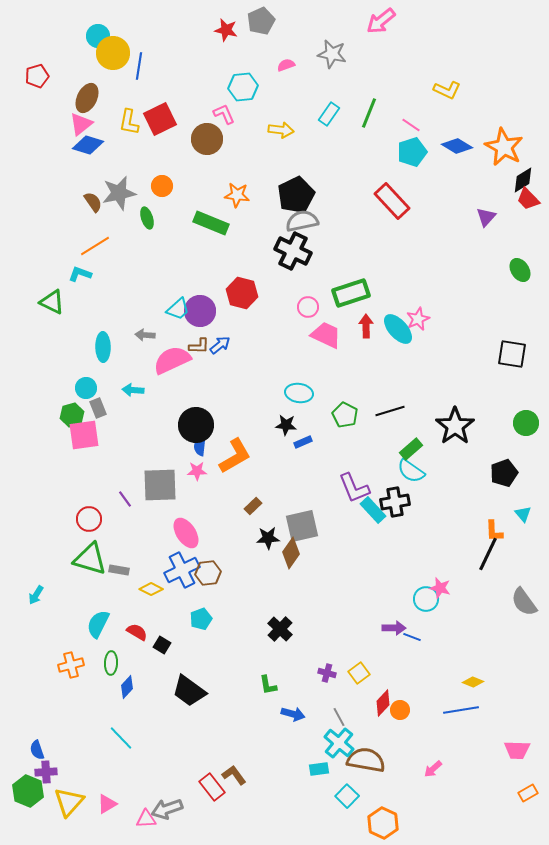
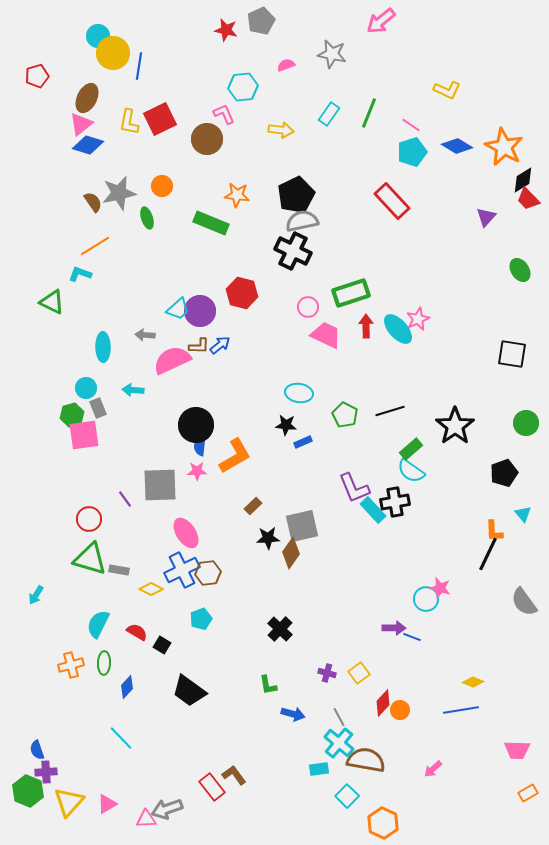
green ellipse at (111, 663): moved 7 px left
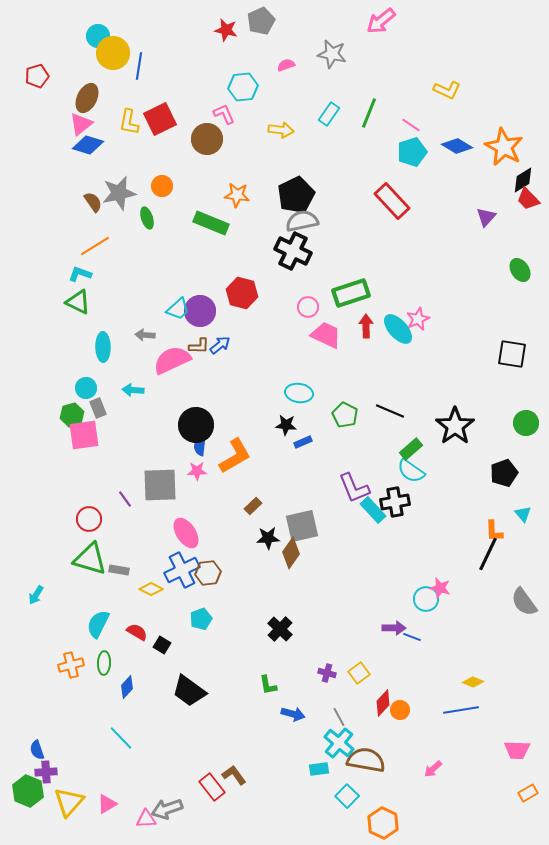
green triangle at (52, 302): moved 26 px right
black line at (390, 411): rotated 40 degrees clockwise
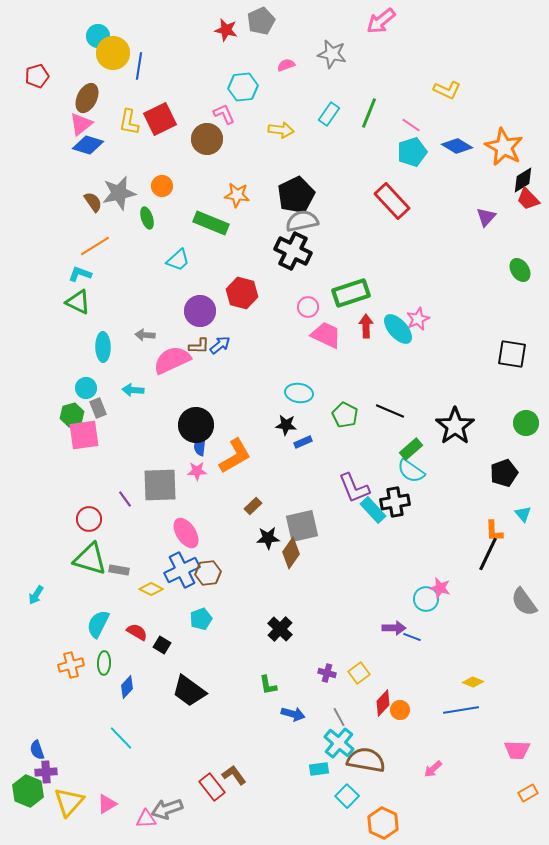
cyan trapezoid at (178, 309): moved 49 px up
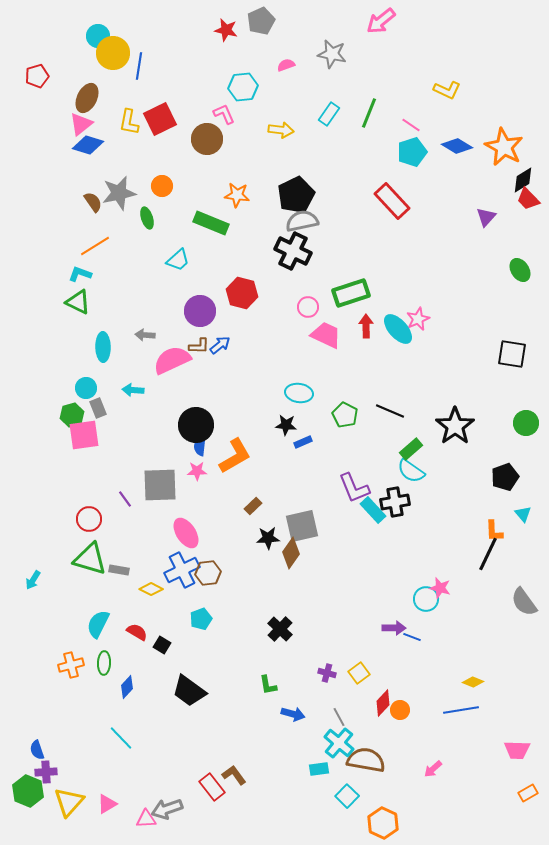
black pentagon at (504, 473): moved 1 px right, 4 px down
cyan arrow at (36, 595): moved 3 px left, 15 px up
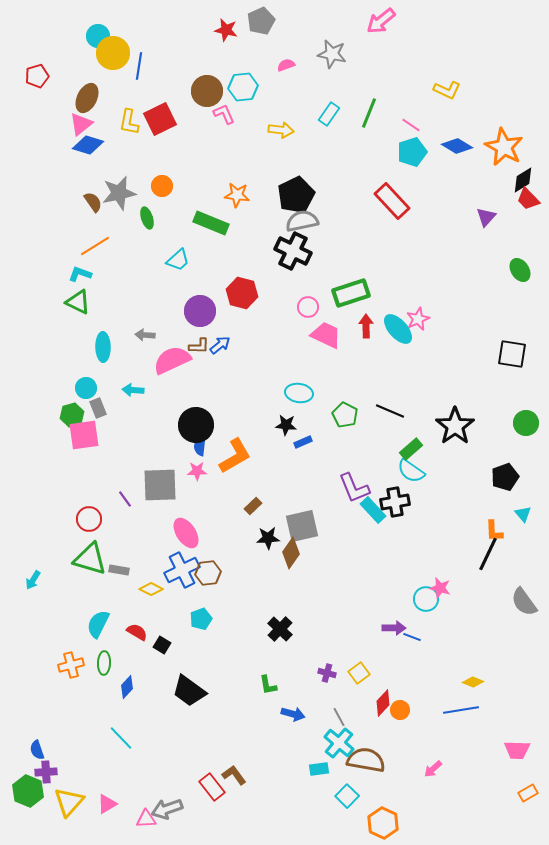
brown circle at (207, 139): moved 48 px up
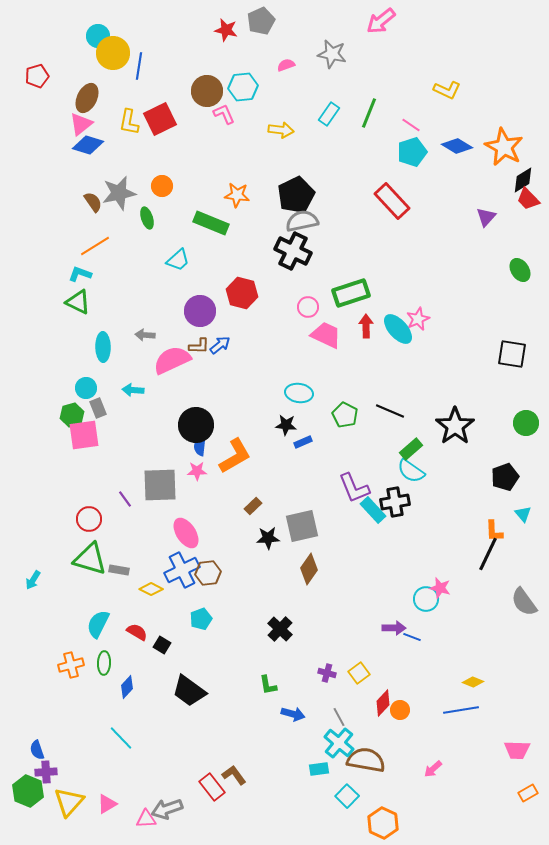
brown diamond at (291, 553): moved 18 px right, 16 px down
